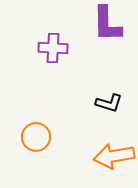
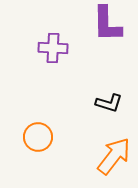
orange circle: moved 2 px right
orange arrow: rotated 138 degrees clockwise
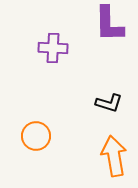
purple L-shape: moved 2 px right
orange circle: moved 2 px left, 1 px up
orange arrow: rotated 48 degrees counterclockwise
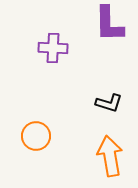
orange arrow: moved 4 px left
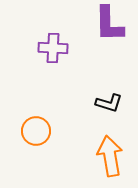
orange circle: moved 5 px up
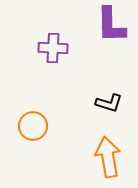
purple L-shape: moved 2 px right, 1 px down
orange circle: moved 3 px left, 5 px up
orange arrow: moved 2 px left, 1 px down
